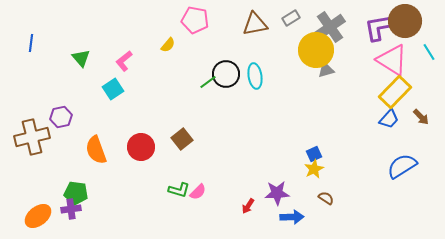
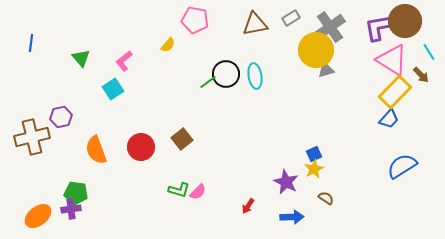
brown arrow: moved 42 px up
purple star: moved 9 px right, 11 px up; rotated 30 degrees clockwise
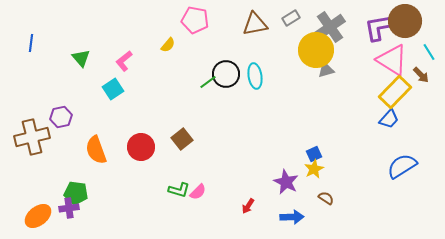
purple cross: moved 2 px left, 1 px up
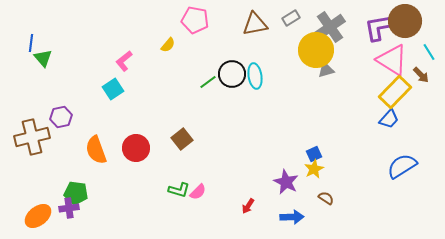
green triangle: moved 38 px left
black circle: moved 6 px right
red circle: moved 5 px left, 1 px down
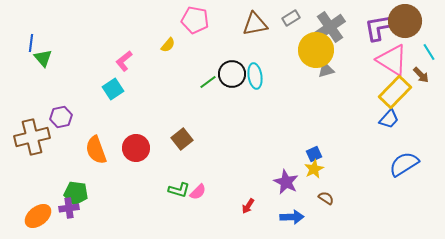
blue semicircle: moved 2 px right, 2 px up
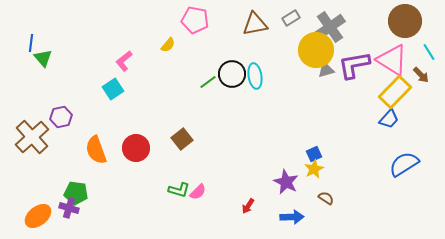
purple L-shape: moved 26 px left, 38 px down
brown cross: rotated 28 degrees counterclockwise
purple cross: rotated 24 degrees clockwise
